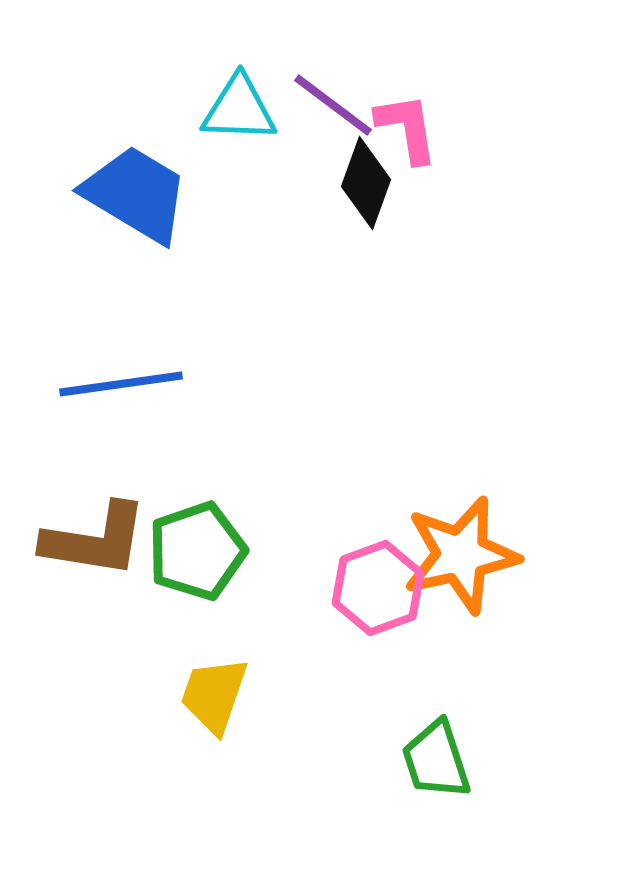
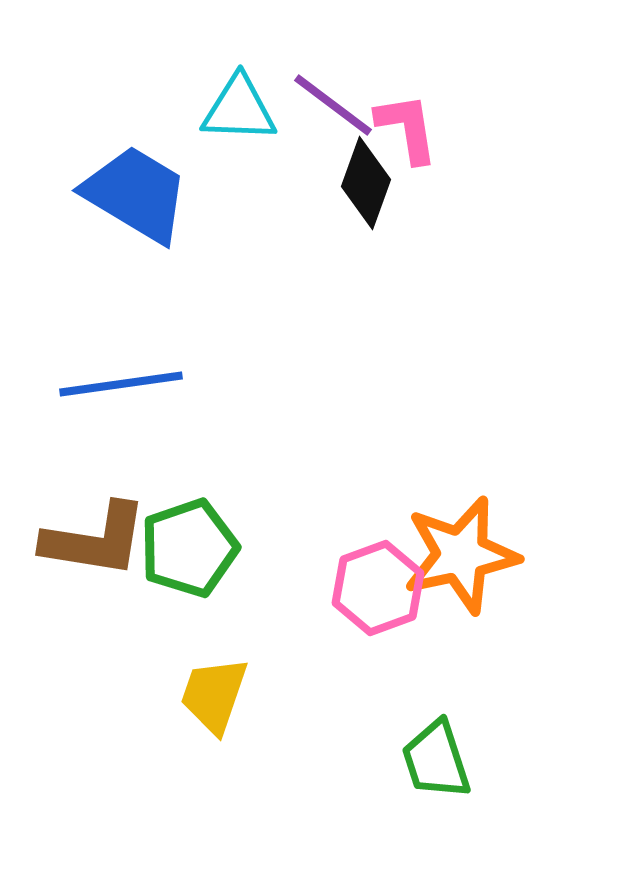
green pentagon: moved 8 px left, 3 px up
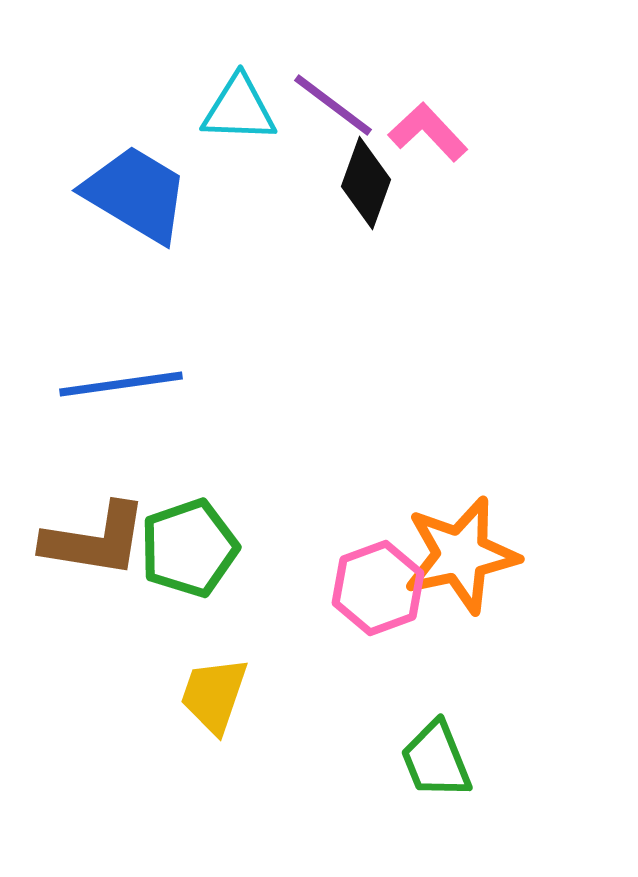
pink L-shape: moved 21 px right, 4 px down; rotated 34 degrees counterclockwise
green trapezoid: rotated 4 degrees counterclockwise
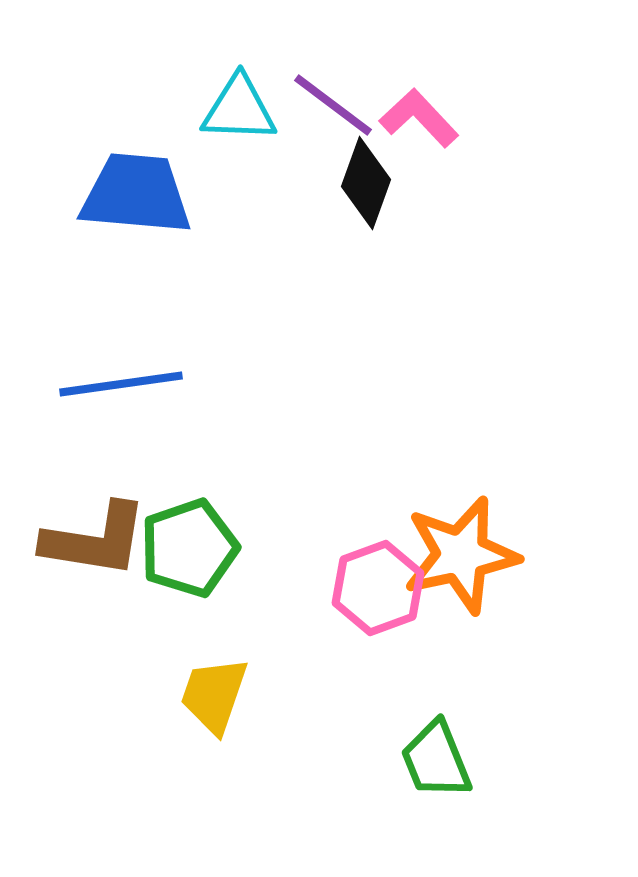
pink L-shape: moved 9 px left, 14 px up
blue trapezoid: rotated 26 degrees counterclockwise
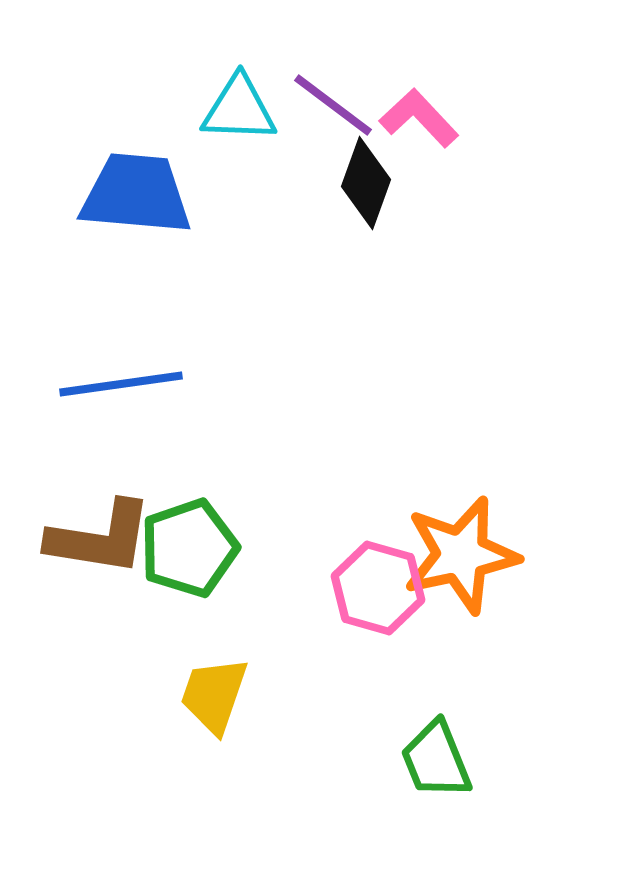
brown L-shape: moved 5 px right, 2 px up
pink hexagon: rotated 24 degrees counterclockwise
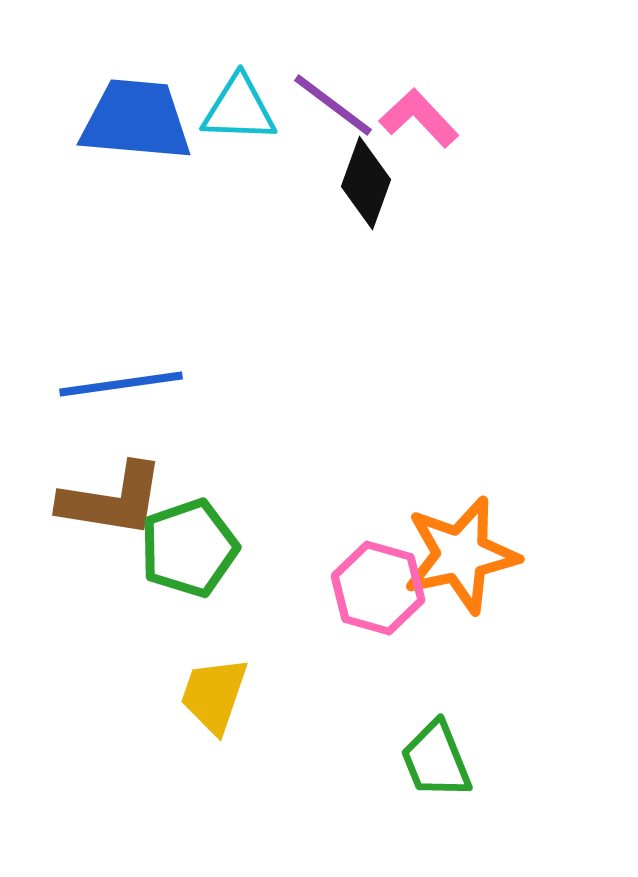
blue trapezoid: moved 74 px up
brown L-shape: moved 12 px right, 38 px up
